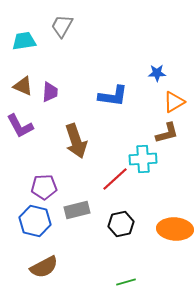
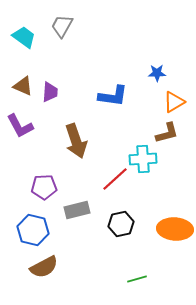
cyan trapezoid: moved 4 px up; rotated 45 degrees clockwise
blue hexagon: moved 2 px left, 9 px down
green line: moved 11 px right, 3 px up
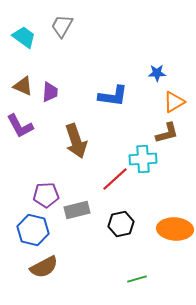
purple pentagon: moved 2 px right, 8 px down
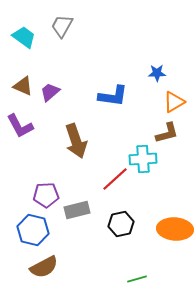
purple trapezoid: rotated 135 degrees counterclockwise
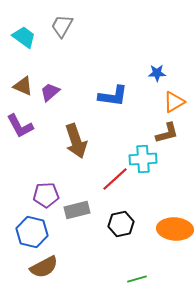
blue hexagon: moved 1 px left, 2 px down
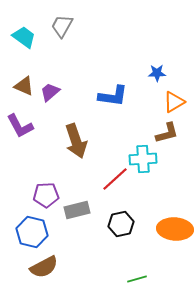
brown triangle: moved 1 px right
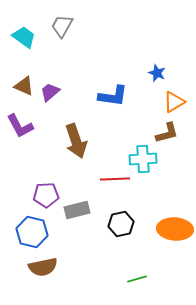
blue star: rotated 24 degrees clockwise
red line: rotated 40 degrees clockwise
brown semicircle: moved 1 px left; rotated 16 degrees clockwise
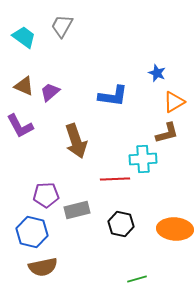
black hexagon: rotated 25 degrees clockwise
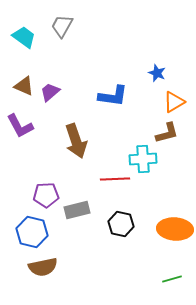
green line: moved 35 px right
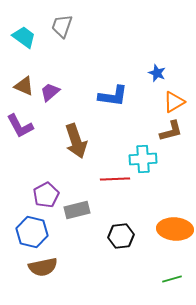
gray trapezoid: rotated 10 degrees counterclockwise
brown L-shape: moved 4 px right, 2 px up
purple pentagon: rotated 25 degrees counterclockwise
black hexagon: moved 12 px down; rotated 20 degrees counterclockwise
